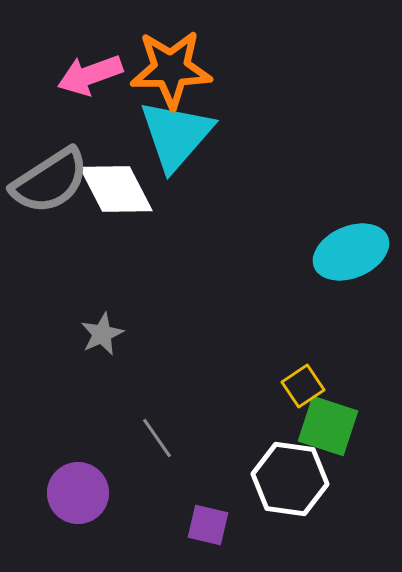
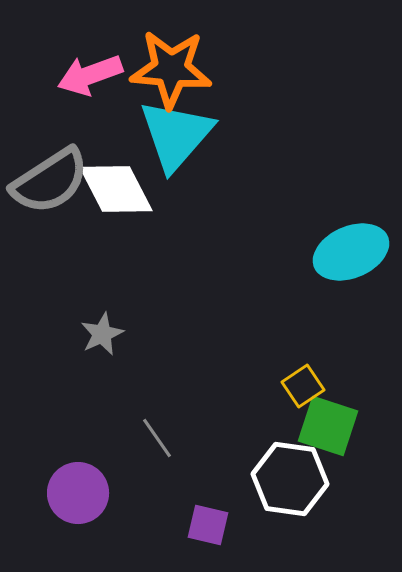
orange star: rotated 6 degrees clockwise
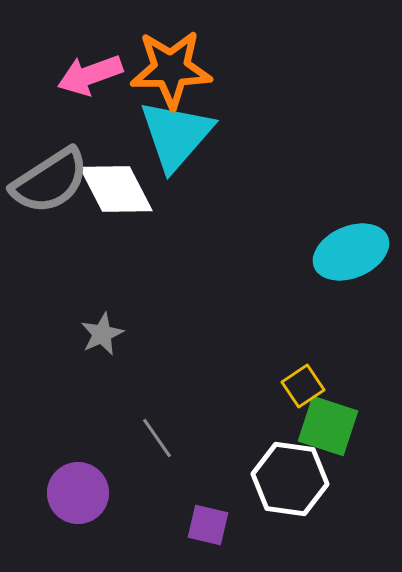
orange star: rotated 6 degrees counterclockwise
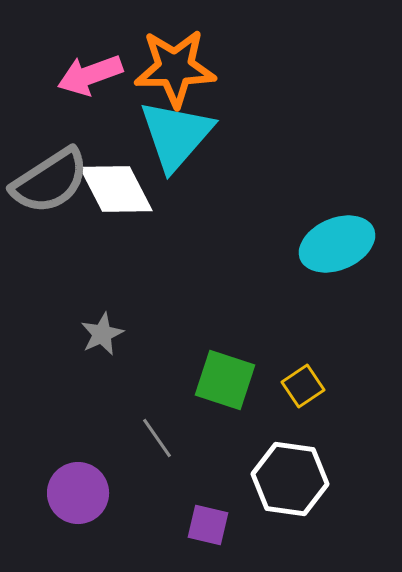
orange star: moved 4 px right, 1 px up
cyan ellipse: moved 14 px left, 8 px up
green square: moved 103 px left, 46 px up
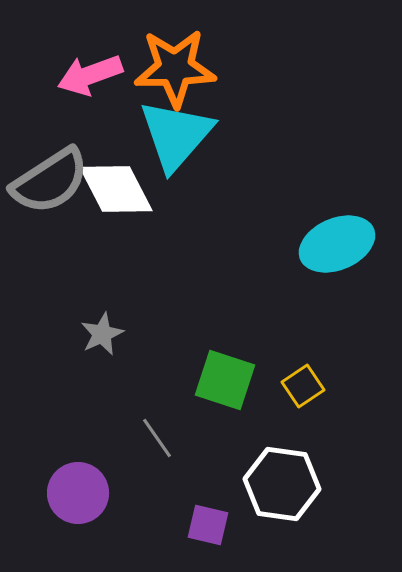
white hexagon: moved 8 px left, 5 px down
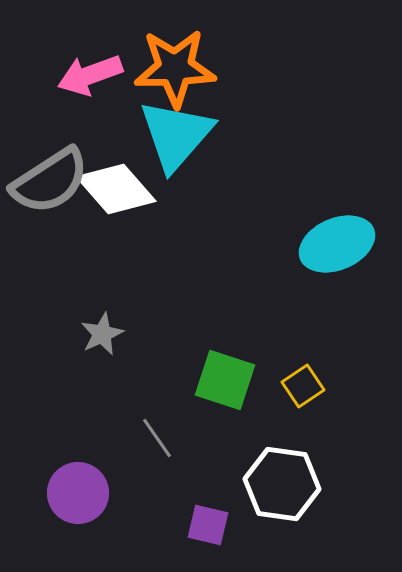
white diamond: rotated 14 degrees counterclockwise
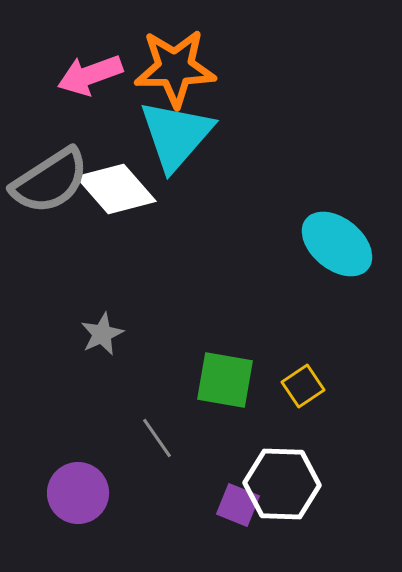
cyan ellipse: rotated 62 degrees clockwise
green square: rotated 8 degrees counterclockwise
white hexagon: rotated 6 degrees counterclockwise
purple square: moved 30 px right, 20 px up; rotated 9 degrees clockwise
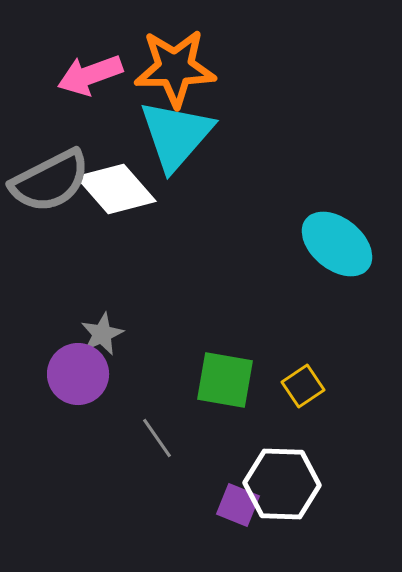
gray semicircle: rotated 6 degrees clockwise
purple circle: moved 119 px up
